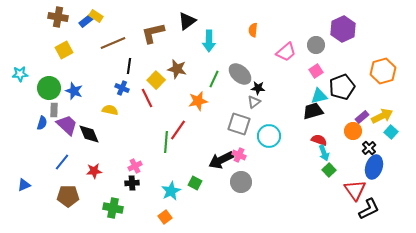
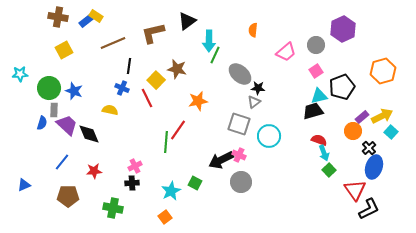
green line at (214, 79): moved 1 px right, 24 px up
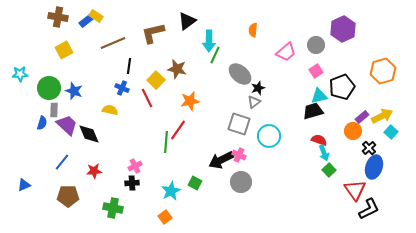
black star at (258, 88): rotated 24 degrees counterclockwise
orange star at (198, 101): moved 8 px left
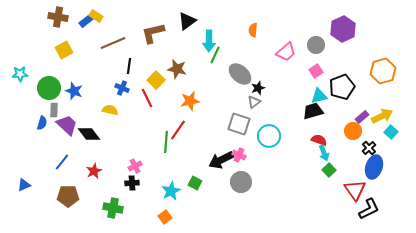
black diamond at (89, 134): rotated 15 degrees counterclockwise
red star at (94, 171): rotated 21 degrees counterclockwise
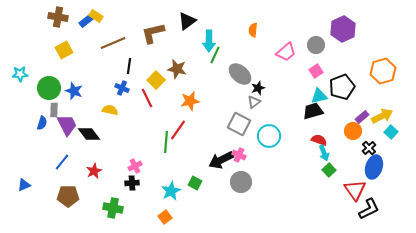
gray square at (239, 124): rotated 10 degrees clockwise
purple trapezoid at (67, 125): rotated 20 degrees clockwise
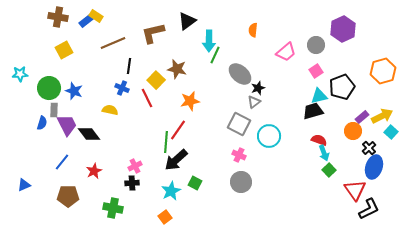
black arrow at (221, 160): moved 45 px left; rotated 15 degrees counterclockwise
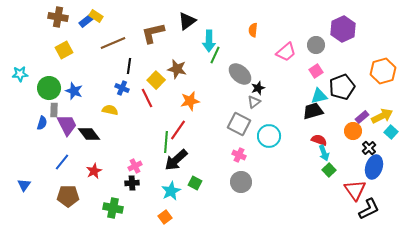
blue triangle at (24, 185): rotated 32 degrees counterclockwise
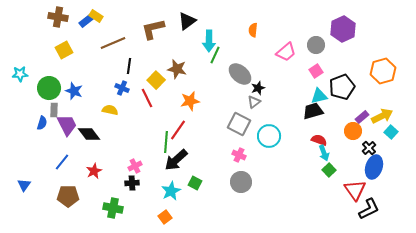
brown L-shape at (153, 33): moved 4 px up
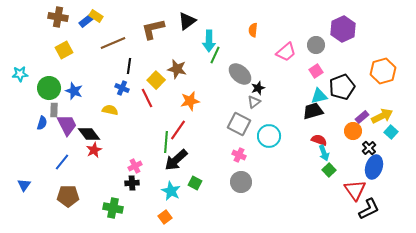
red star at (94, 171): moved 21 px up
cyan star at (171, 191): rotated 18 degrees counterclockwise
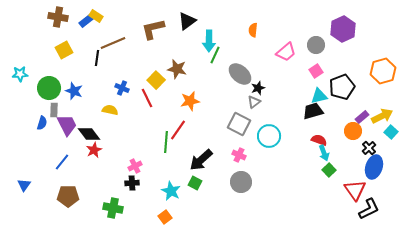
black line at (129, 66): moved 32 px left, 8 px up
black arrow at (176, 160): moved 25 px right
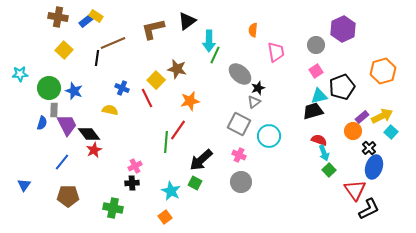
yellow square at (64, 50): rotated 18 degrees counterclockwise
pink trapezoid at (286, 52): moved 10 px left; rotated 60 degrees counterclockwise
